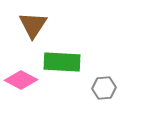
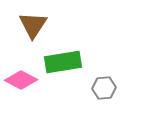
green rectangle: moved 1 px right; rotated 12 degrees counterclockwise
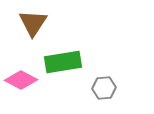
brown triangle: moved 2 px up
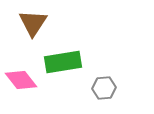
pink diamond: rotated 24 degrees clockwise
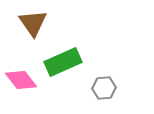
brown triangle: rotated 8 degrees counterclockwise
green rectangle: rotated 15 degrees counterclockwise
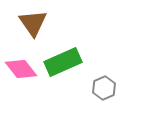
pink diamond: moved 11 px up
gray hexagon: rotated 20 degrees counterclockwise
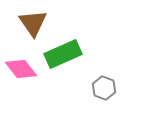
green rectangle: moved 8 px up
gray hexagon: rotated 15 degrees counterclockwise
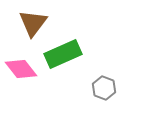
brown triangle: rotated 12 degrees clockwise
